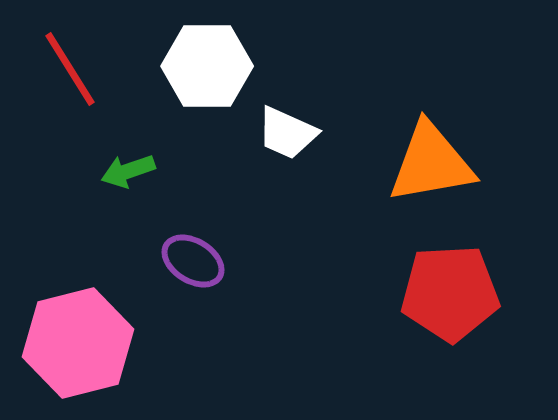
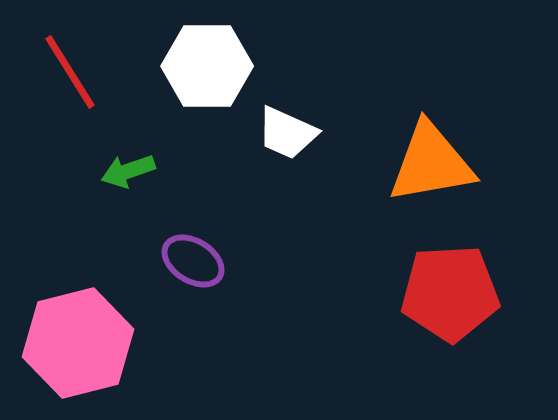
red line: moved 3 px down
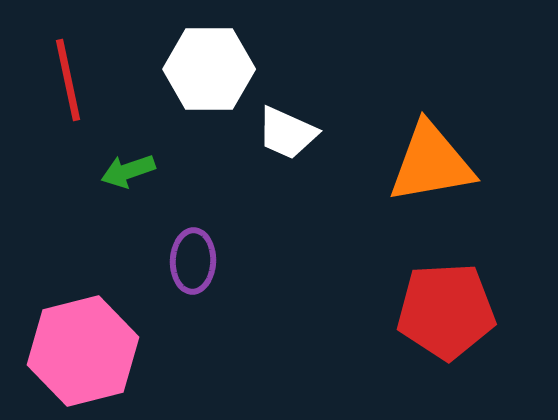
white hexagon: moved 2 px right, 3 px down
red line: moved 2 px left, 8 px down; rotated 20 degrees clockwise
purple ellipse: rotated 60 degrees clockwise
red pentagon: moved 4 px left, 18 px down
pink hexagon: moved 5 px right, 8 px down
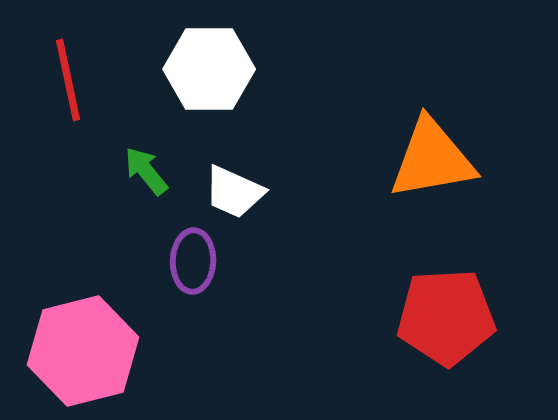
white trapezoid: moved 53 px left, 59 px down
orange triangle: moved 1 px right, 4 px up
green arrow: moved 18 px right; rotated 70 degrees clockwise
red pentagon: moved 6 px down
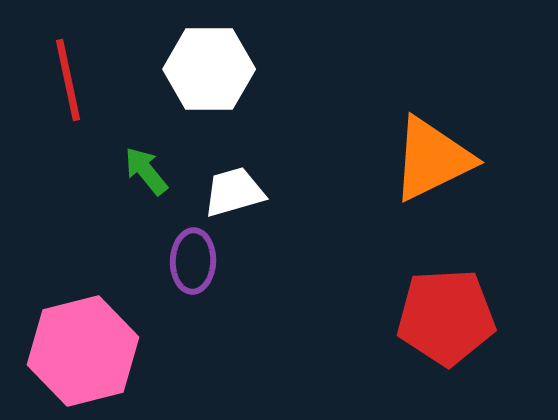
orange triangle: rotated 16 degrees counterclockwise
white trapezoid: rotated 140 degrees clockwise
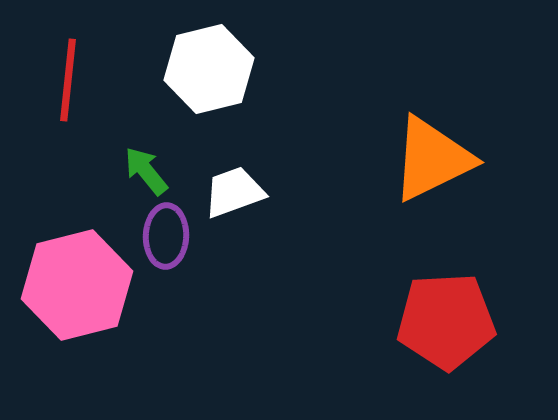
white hexagon: rotated 14 degrees counterclockwise
red line: rotated 18 degrees clockwise
white trapezoid: rotated 4 degrees counterclockwise
purple ellipse: moved 27 px left, 25 px up
red pentagon: moved 4 px down
pink hexagon: moved 6 px left, 66 px up
